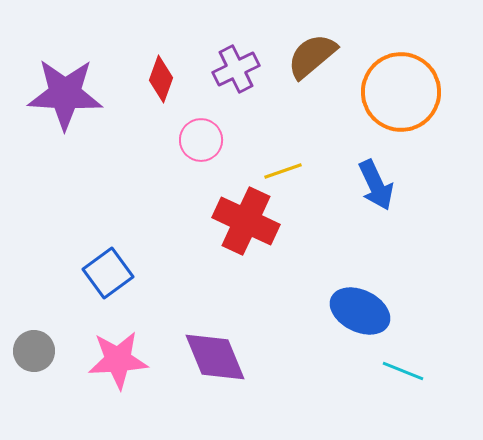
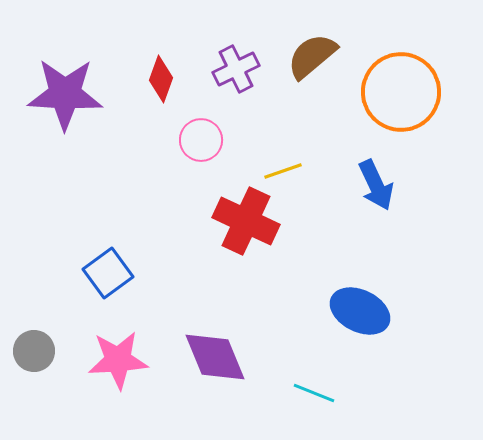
cyan line: moved 89 px left, 22 px down
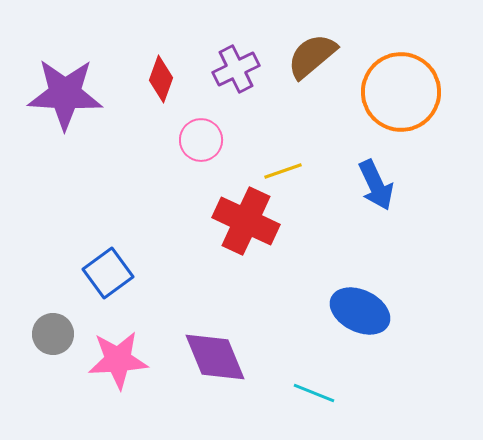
gray circle: moved 19 px right, 17 px up
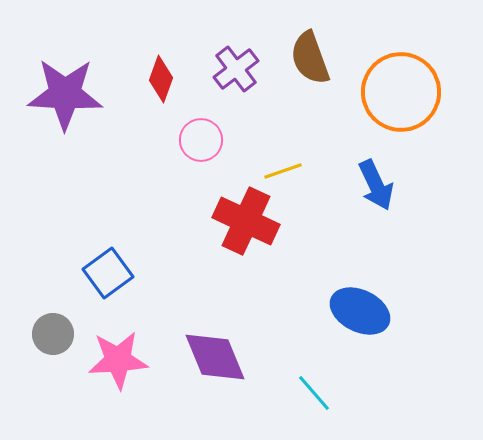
brown semicircle: moved 2 px left, 2 px down; rotated 70 degrees counterclockwise
purple cross: rotated 12 degrees counterclockwise
cyan line: rotated 27 degrees clockwise
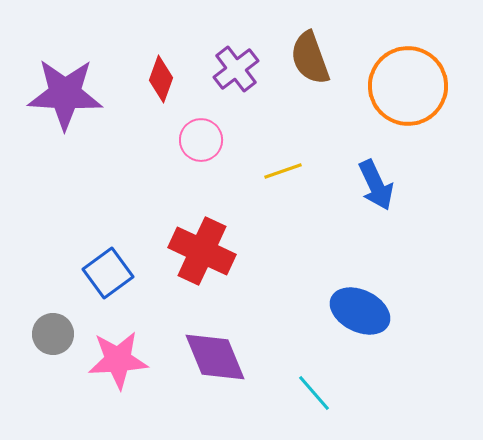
orange circle: moved 7 px right, 6 px up
red cross: moved 44 px left, 30 px down
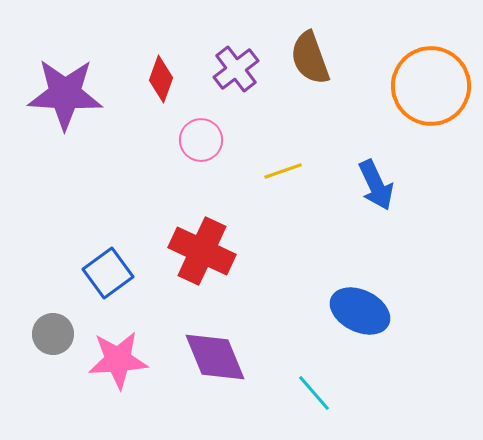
orange circle: moved 23 px right
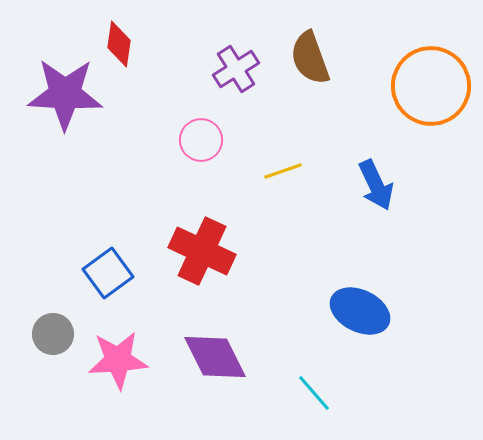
purple cross: rotated 6 degrees clockwise
red diamond: moved 42 px left, 35 px up; rotated 12 degrees counterclockwise
purple diamond: rotated 4 degrees counterclockwise
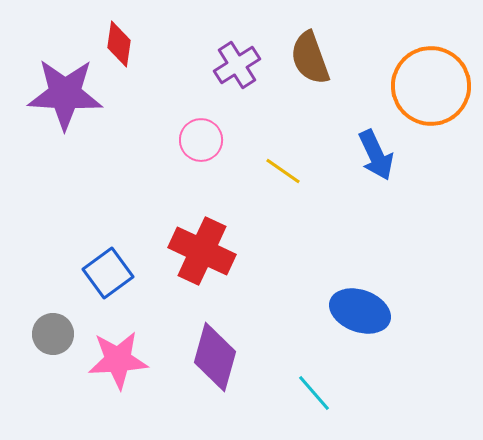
purple cross: moved 1 px right, 4 px up
yellow line: rotated 54 degrees clockwise
blue arrow: moved 30 px up
blue ellipse: rotated 6 degrees counterclockwise
purple diamond: rotated 42 degrees clockwise
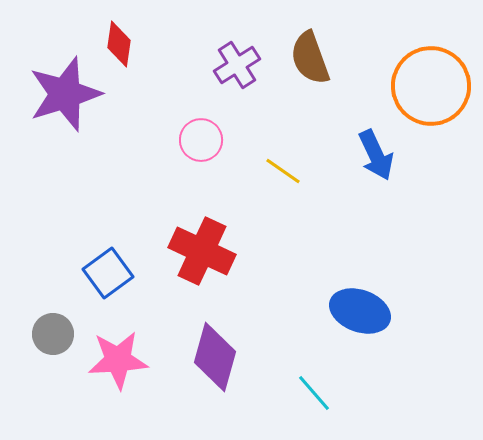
purple star: rotated 20 degrees counterclockwise
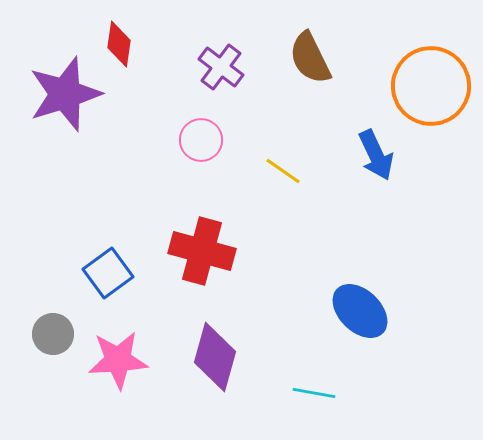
brown semicircle: rotated 6 degrees counterclockwise
purple cross: moved 16 px left, 2 px down; rotated 21 degrees counterclockwise
red cross: rotated 10 degrees counterclockwise
blue ellipse: rotated 24 degrees clockwise
cyan line: rotated 39 degrees counterclockwise
